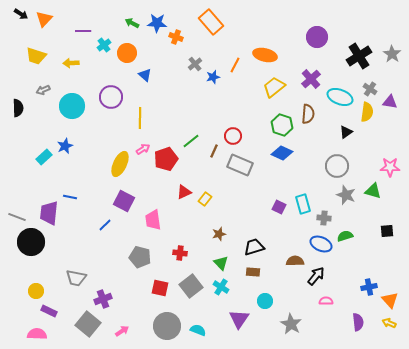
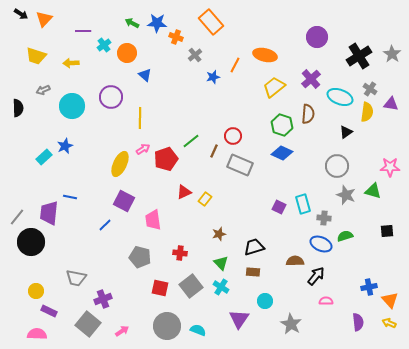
gray cross at (195, 64): moved 9 px up
purple triangle at (390, 102): moved 1 px right, 2 px down
gray line at (17, 217): rotated 72 degrees counterclockwise
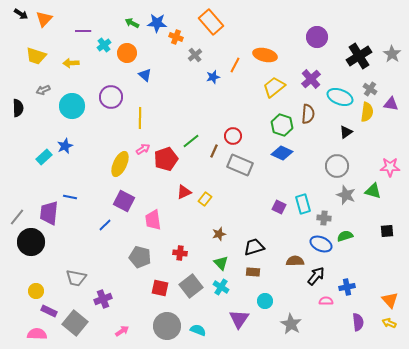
blue cross at (369, 287): moved 22 px left
gray square at (88, 324): moved 13 px left, 1 px up
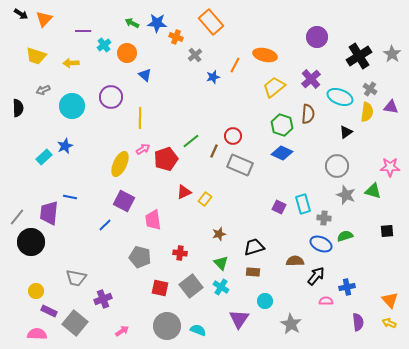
purple triangle at (391, 104): moved 3 px down
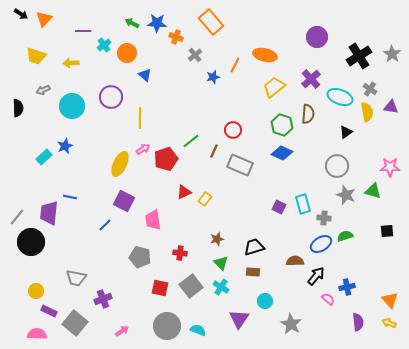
yellow semicircle at (367, 112): rotated 18 degrees counterclockwise
red circle at (233, 136): moved 6 px up
brown star at (219, 234): moved 2 px left, 5 px down
blue ellipse at (321, 244): rotated 55 degrees counterclockwise
pink semicircle at (326, 301): moved 2 px right, 2 px up; rotated 40 degrees clockwise
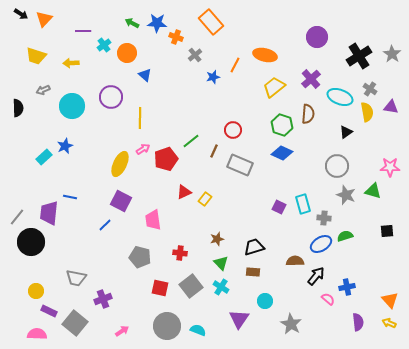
purple square at (124, 201): moved 3 px left
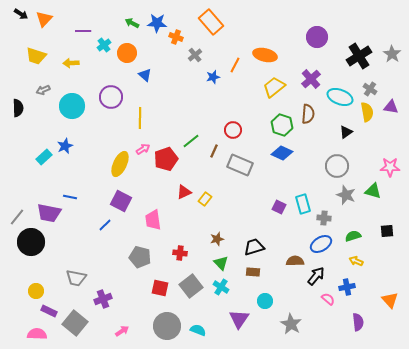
purple trapezoid at (49, 213): rotated 85 degrees counterclockwise
green semicircle at (345, 236): moved 8 px right
yellow arrow at (389, 323): moved 33 px left, 62 px up
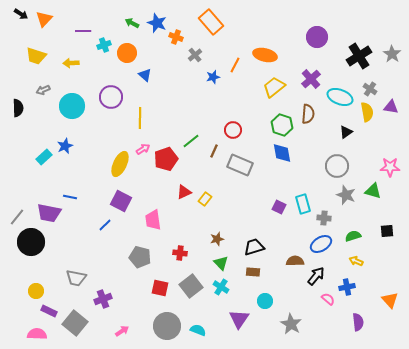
blue star at (157, 23): rotated 18 degrees clockwise
cyan cross at (104, 45): rotated 16 degrees clockwise
blue diamond at (282, 153): rotated 55 degrees clockwise
